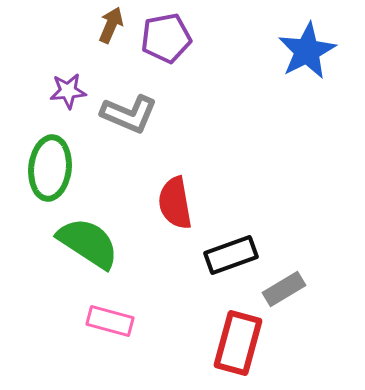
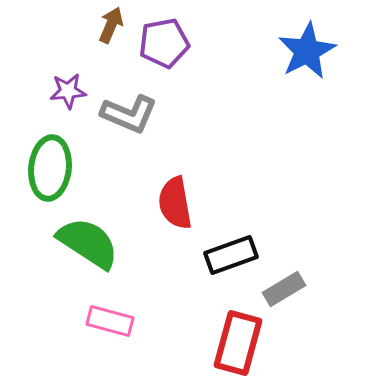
purple pentagon: moved 2 px left, 5 px down
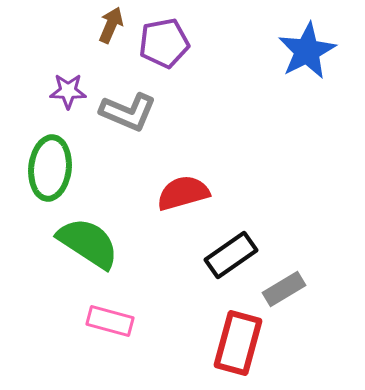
purple star: rotated 6 degrees clockwise
gray L-shape: moved 1 px left, 2 px up
red semicircle: moved 8 px right, 10 px up; rotated 84 degrees clockwise
black rectangle: rotated 15 degrees counterclockwise
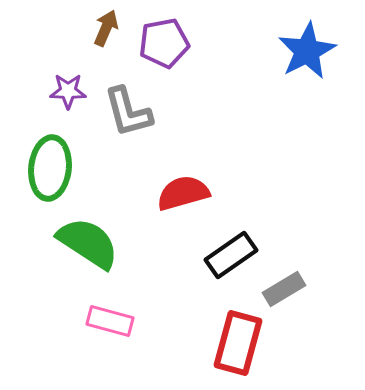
brown arrow: moved 5 px left, 3 px down
gray L-shape: rotated 52 degrees clockwise
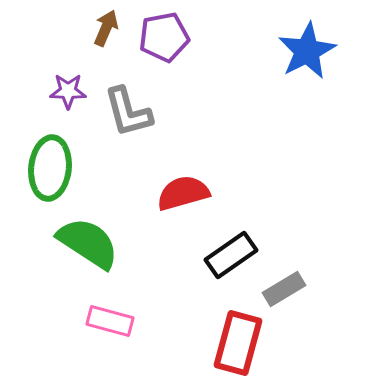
purple pentagon: moved 6 px up
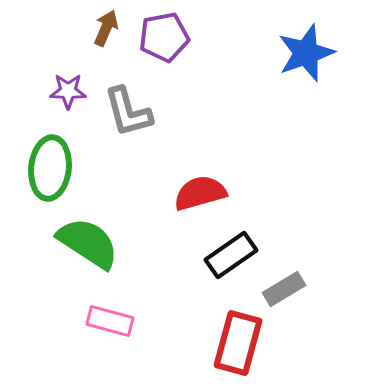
blue star: moved 1 px left, 2 px down; rotated 8 degrees clockwise
red semicircle: moved 17 px right
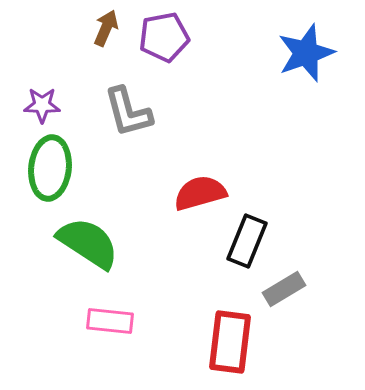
purple star: moved 26 px left, 14 px down
black rectangle: moved 16 px right, 14 px up; rotated 33 degrees counterclockwise
pink rectangle: rotated 9 degrees counterclockwise
red rectangle: moved 8 px left, 1 px up; rotated 8 degrees counterclockwise
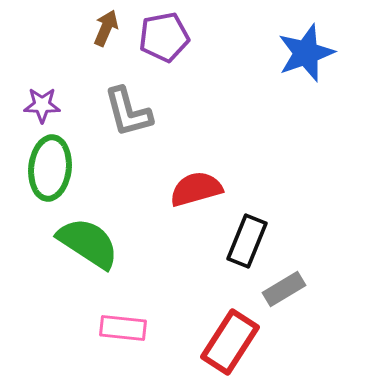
red semicircle: moved 4 px left, 4 px up
pink rectangle: moved 13 px right, 7 px down
red rectangle: rotated 26 degrees clockwise
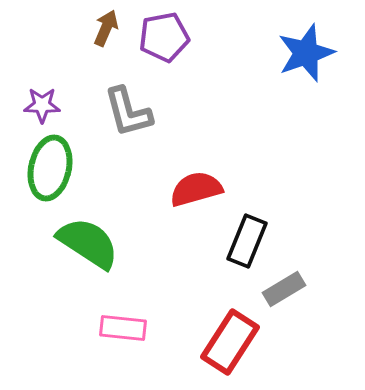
green ellipse: rotated 6 degrees clockwise
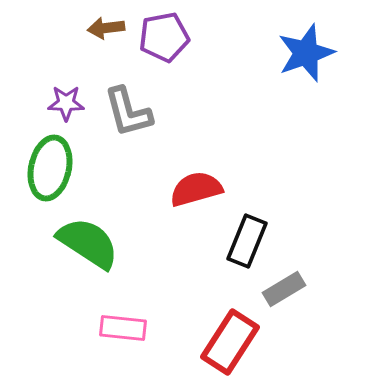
brown arrow: rotated 120 degrees counterclockwise
purple star: moved 24 px right, 2 px up
